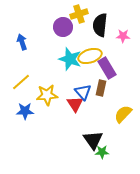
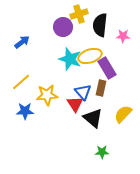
blue arrow: rotated 70 degrees clockwise
black triangle: moved 22 px up; rotated 15 degrees counterclockwise
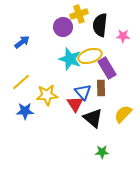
brown rectangle: rotated 14 degrees counterclockwise
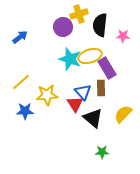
blue arrow: moved 2 px left, 5 px up
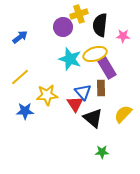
yellow ellipse: moved 5 px right, 2 px up
yellow line: moved 1 px left, 5 px up
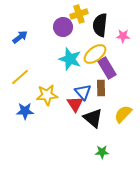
yellow ellipse: rotated 20 degrees counterclockwise
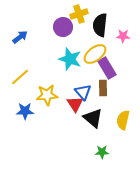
brown rectangle: moved 2 px right
yellow semicircle: moved 6 px down; rotated 30 degrees counterclockwise
